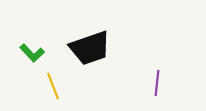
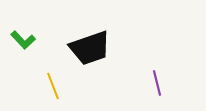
green L-shape: moved 9 px left, 13 px up
purple line: rotated 20 degrees counterclockwise
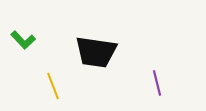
black trapezoid: moved 6 px right, 4 px down; rotated 27 degrees clockwise
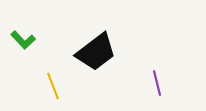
black trapezoid: rotated 45 degrees counterclockwise
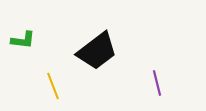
green L-shape: rotated 40 degrees counterclockwise
black trapezoid: moved 1 px right, 1 px up
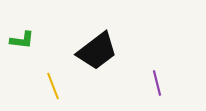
green L-shape: moved 1 px left
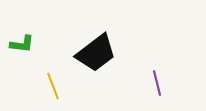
green L-shape: moved 4 px down
black trapezoid: moved 1 px left, 2 px down
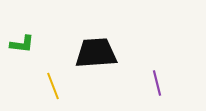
black trapezoid: rotated 147 degrees counterclockwise
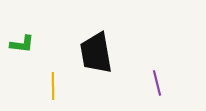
black trapezoid: rotated 96 degrees counterclockwise
yellow line: rotated 20 degrees clockwise
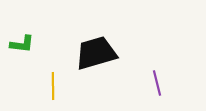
black trapezoid: rotated 84 degrees clockwise
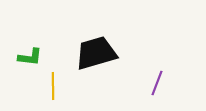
green L-shape: moved 8 px right, 13 px down
purple line: rotated 35 degrees clockwise
